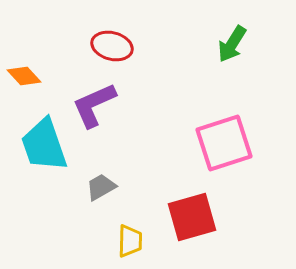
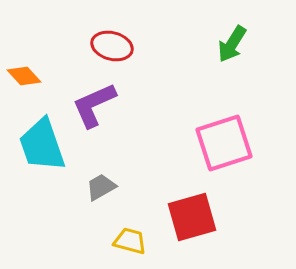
cyan trapezoid: moved 2 px left
yellow trapezoid: rotated 76 degrees counterclockwise
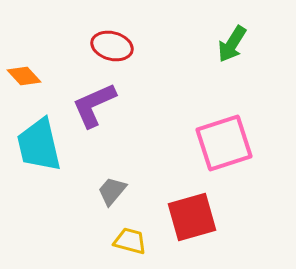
cyan trapezoid: moved 3 px left; rotated 6 degrees clockwise
gray trapezoid: moved 11 px right, 4 px down; rotated 20 degrees counterclockwise
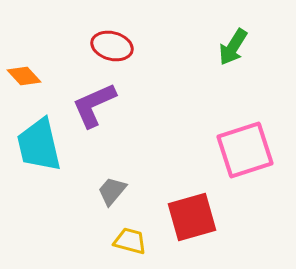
green arrow: moved 1 px right, 3 px down
pink square: moved 21 px right, 7 px down
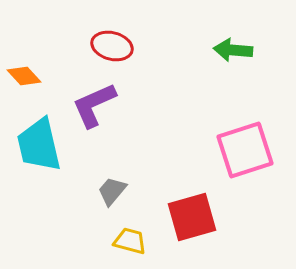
green arrow: moved 3 px down; rotated 63 degrees clockwise
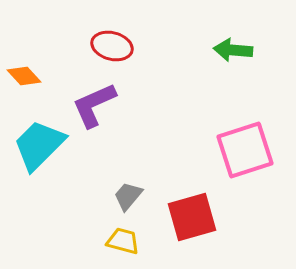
cyan trapezoid: rotated 58 degrees clockwise
gray trapezoid: moved 16 px right, 5 px down
yellow trapezoid: moved 7 px left
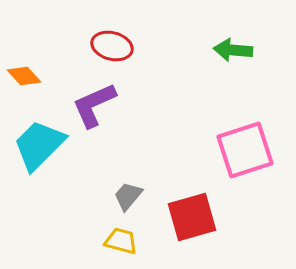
yellow trapezoid: moved 2 px left
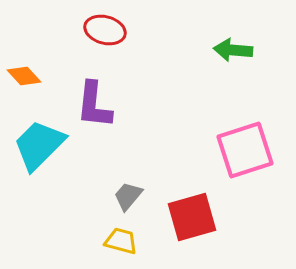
red ellipse: moved 7 px left, 16 px up
purple L-shape: rotated 60 degrees counterclockwise
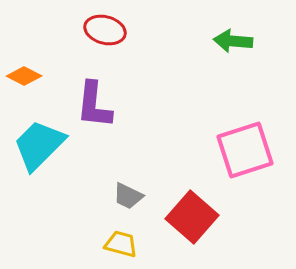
green arrow: moved 9 px up
orange diamond: rotated 20 degrees counterclockwise
gray trapezoid: rotated 104 degrees counterclockwise
red square: rotated 33 degrees counterclockwise
yellow trapezoid: moved 3 px down
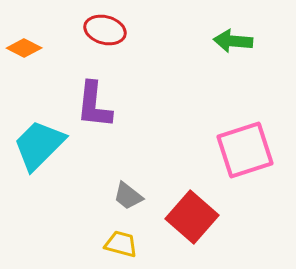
orange diamond: moved 28 px up
gray trapezoid: rotated 12 degrees clockwise
